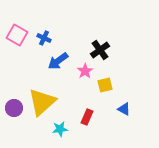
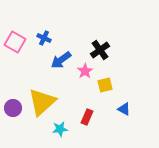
pink square: moved 2 px left, 7 px down
blue arrow: moved 3 px right, 1 px up
purple circle: moved 1 px left
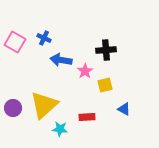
black cross: moved 6 px right; rotated 30 degrees clockwise
blue arrow: rotated 45 degrees clockwise
yellow triangle: moved 2 px right, 3 px down
red rectangle: rotated 63 degrees clockwise
cyan star: rotated 14 degrees clockwise
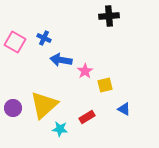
black cross: moved 3 px right, 34 px up
red rectangle: rotated 28 degrees counterclockwise
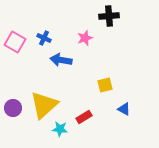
pink star: moved 33 px up; rotated 14 degrees clockwise
red rectangle: moved 3 px left
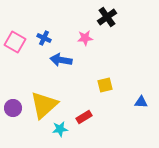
black cross: moved 2 px left, 1 px down; rotated 30 degrees counterclockwise
pink star: rotated 14 degrees clockwise
blue triangle: moved 17 px right, 7 px up; rotated 24 degrees counterclockwise
cyan star: rotated 14 degrees counterclockwise
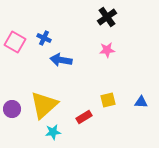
pink star: moved 22 px right, 12 px down
yellow square: moved 3 px right, 15 px down
purple circle: moved 1 px left, 1 px down
cyan star: moved 7 px left, 3 px down
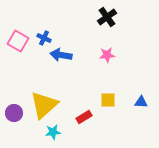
pink square: moved 3 px right, 1 px up
pink star: moved 5 px down
blue arrow: moved 5 px up
yellow square: rotated 14 degrees clockwise
purple circle: moved 2 px right, 4 px down
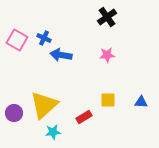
pink square: moved 1 px left, 1 px up
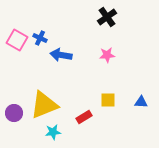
blue cross: moved 4 px left
yellow triangle: rotated 20 degrees clockwise
